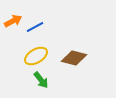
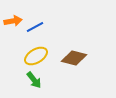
orange arrow: rotated 18 degrees clockwise
green arrow: moved 7 px left
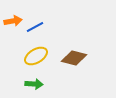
green arrow: moved 4 px down; rotated 48 degrees counterclockwise
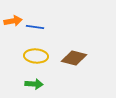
blue line: rotated 36 degrees clockwise
yellow ellipse: rotated 35 degrees clockwise
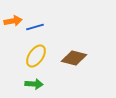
blue line: rotated 24 degrees counterclockwise
yellow ellipse: rotated 60 degrees counterclockwise
